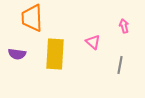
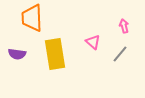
yellow rectangle: rotated 12 degrees counterclockwise
gray line: moved 11 px up; rotated 30 degrees clockwise
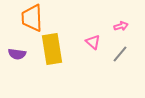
pink arrow: moved 3 px left; rotated 88 degrees clockwise
yellow rectangle: moved 3 px left, 5 px up
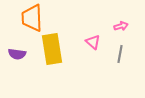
gray line: rotated 30 degrees counterclockwise
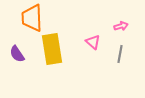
purple semicircle: rotated 48 degrees clockwise
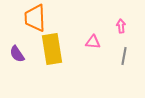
orange trapezoid: moved 3 px right
pink arrow: rotated 80 degrees counterclockwise
pink triangle: rotated 35 degrees counterclockwise
gray line: moved 4 px right, 2 px down
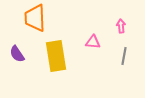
yellow rectangle: moved 4 px right, 7 px down
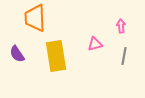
pink triangle: moved 2 px right, 2 px down; rotated 21 degrees counterclockwise
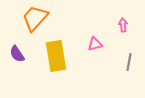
orange trapezoid: rotated 44 degrees clockwise
pink arrow: moved 2 px right, 1 px up
gray line: moved 5 px right, 6 px down
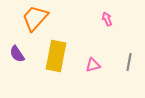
pink arrow: moved 16 px left, 6 px up; rotated 16 degrees counterclockwise
pink triangle: moved 2 px left, 21 px down
yellow rectangle: rotated 20 degrees clockwise
